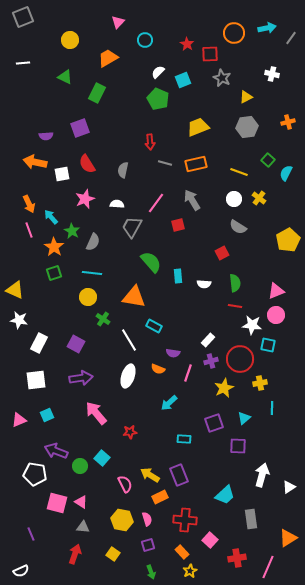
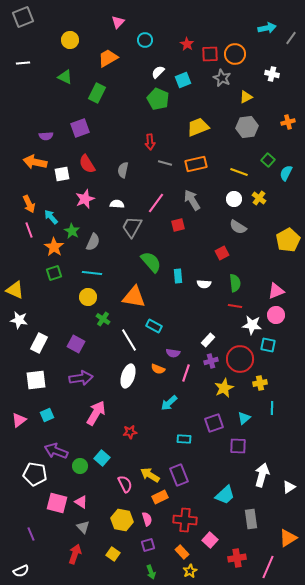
orange circle at (234, 33): moved 1 px right, 21 px down
pink line at (188, 373): moved 2 px left
pink arrow at (96, 413): rotated 70 degrees clockwise
pink triangle at (19, 420): rotated 14 degrees counterclockwise
gray triangle at (83, 527): rotated 40 degrees clockwise
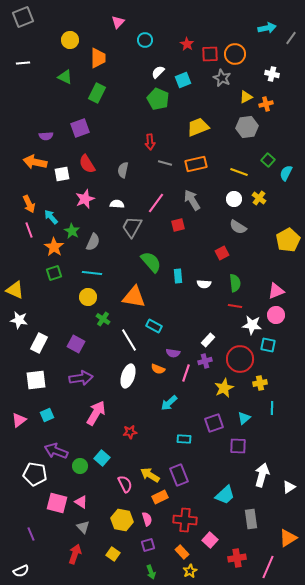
orange trapezoid at (108, 58): moved 10 px left; rotated 120 degrees clockwise
orange cross at (288, 122): moved 22 px left, 18 px up
purple cross at (211, 361): moved 6 px left
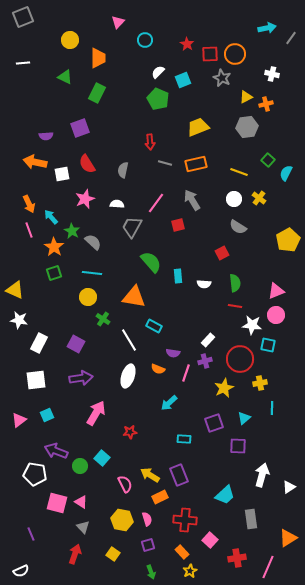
gray semicircle at (93, 242): rotated 72 degrees counterclockwise
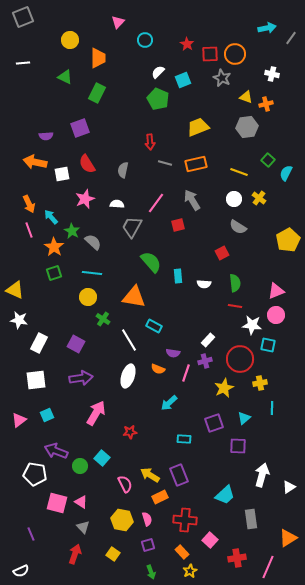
yellow triangle at (246, 97): rotated 48 degrees clockwise
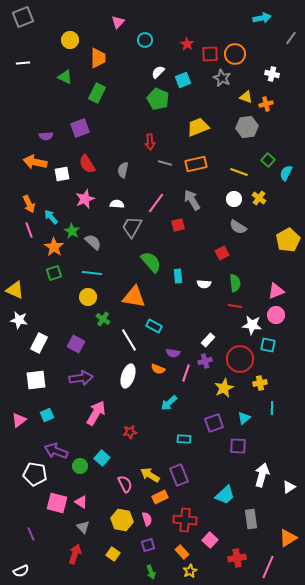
cyan arrow at (267, 28): moved 5 px left, 10 px up
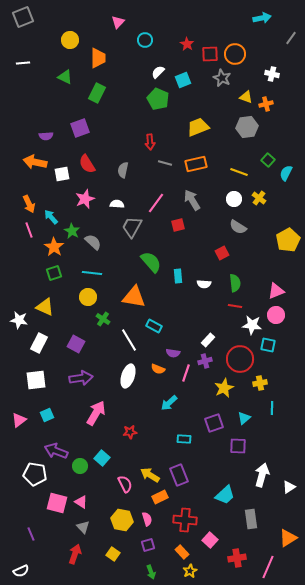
yellow triangle at (15, 290): moved 30 px right, 17 px down
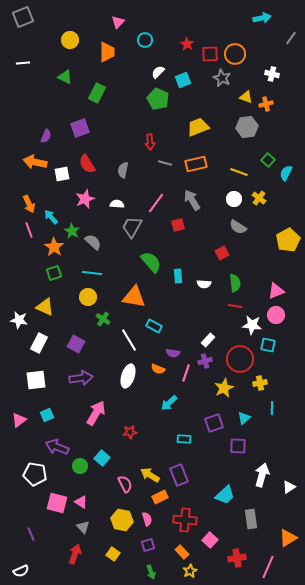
orange trapezoid at (98, 58): moved 9 px right, 6 px up
purple semicircle at (46, 136): rotated 64 degrees counterclockwise
purple arrow at (56, 451): moved 1 px right, 4 px up
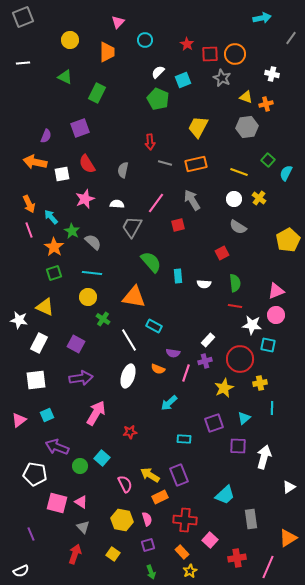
yellow trapezoid at (198, 127): rotated 40 degrees counterclockwise
white arrow at (262, 475): moved 2 px right, 18 px up
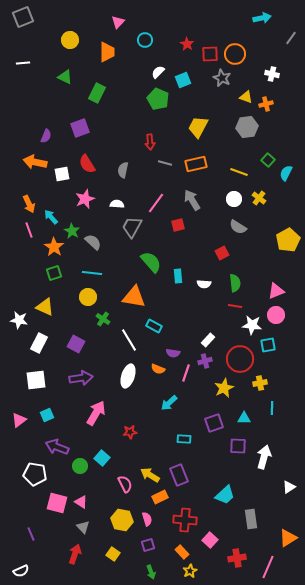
cyan square at (268, 345): rotated 21 degrees counterclockwise
cyan triangle at (244, 418): rotated 40 degrees clockwise
